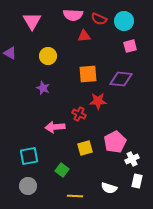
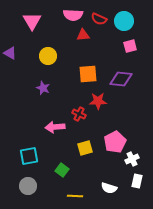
red triangle: moved 1 px left, 1 px up
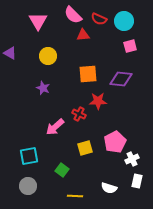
pink semicircle: rotated 42 degrees clockwise
pink triangle: moved 6 px right
pink arrow: rotated 36 degrees counterclockwise
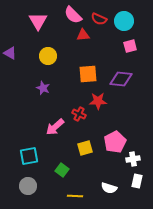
white cross: moved 1 px right; rotated 16 degrees clockwise
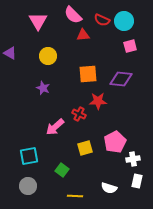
red semicircle: moved 3 px right, 1 px down
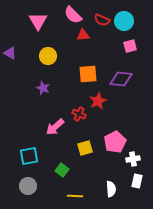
red star: rotated 24 degrees counterclockwise
white semicircle: moved 2 px right, 1 px down; rotated 112 degrees counterclockwise
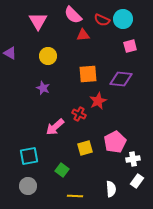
cyan circle: moved 1 px left, 2 px up
white rectangle: rotated 24 degrees clockwise
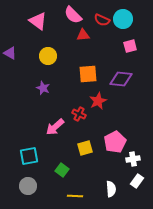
pink triangle: rotated 24 degrees counterclockwise
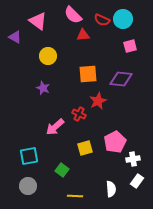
purple triangle: moved 5 px right, 16 px up
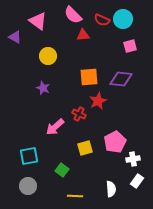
orange square: moved 1 px right, 3 px down
